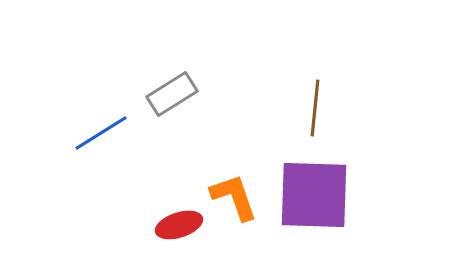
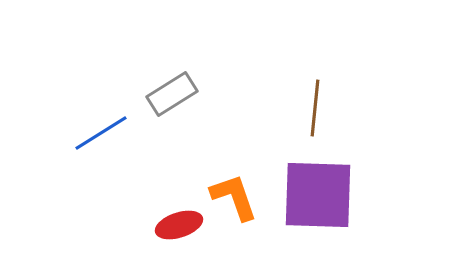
purple square: moved 4 px right
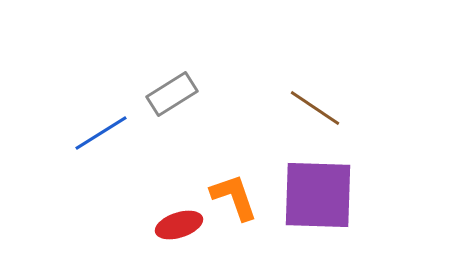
brown line: rotated 62 degrees counterclockwise
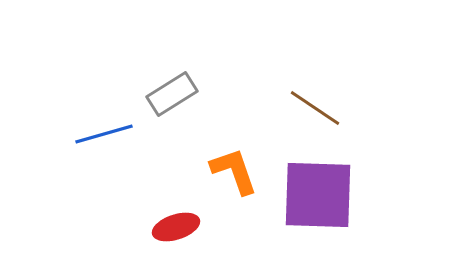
blue line: moved 3 px right, 1 px down; rotated 16 degrees clockwise
orange L-shape: moved 26 px up
red ellipse: moved 3 px left, 2 px down
